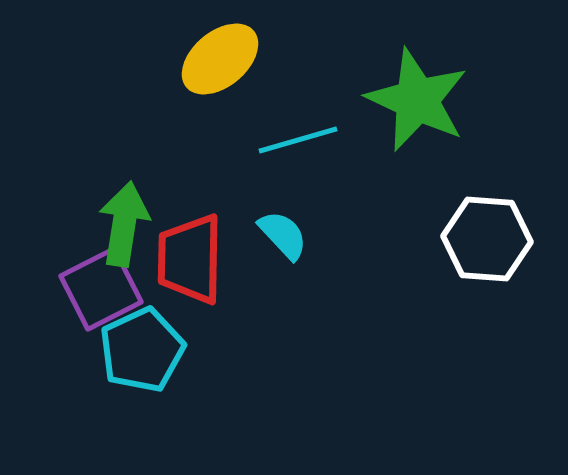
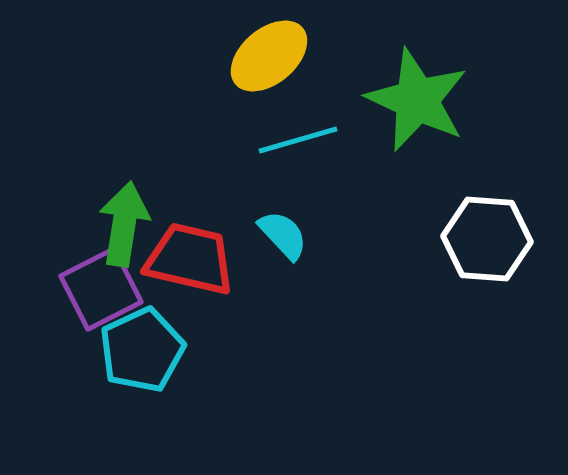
yellow ellipse: moved 49 px right, 3 px up
red trapezoid: rotated 102 degrees clockwise
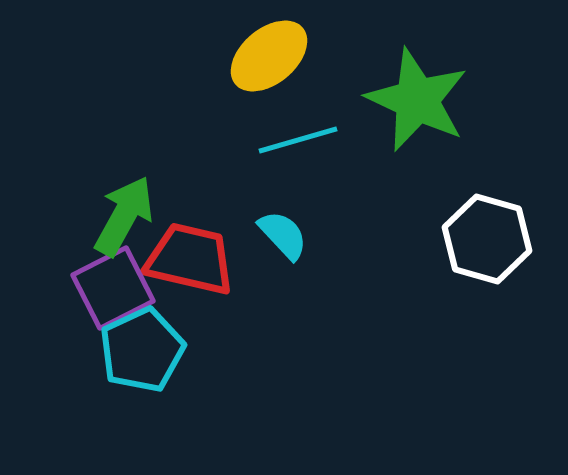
green arrow: moved 8 px up; rotated 20 degrees clockwise
white hexagon: rotated 12 degrees clockwise
purple square: moved 12 px right, 1 px up
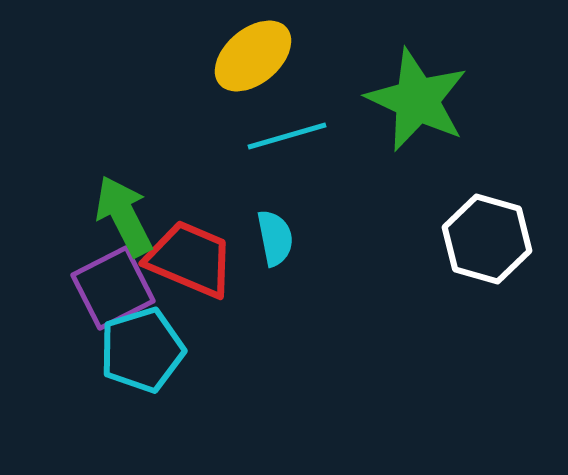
yellow ellipse: moved 16 px left
cyan line: moved 11 px left, 4 px up
green arrow: rotated 56 degrees counterclockwise
cyan semicircle: moved 8 px left, 3 px down; rotated 32 degrees clockwise
red trapezoid: rotated 10 degrees clockwise
cyan pentagon: rotated 8 degrees clockwise
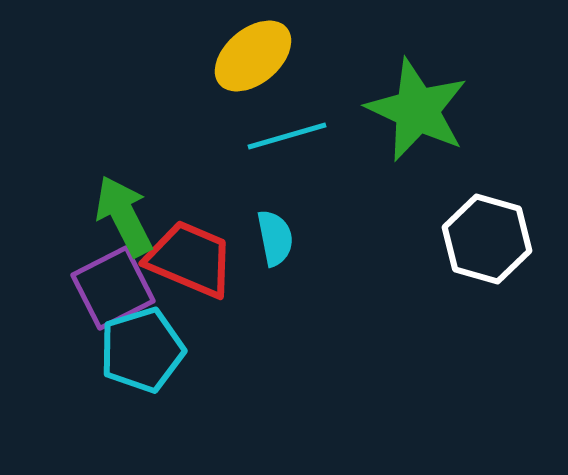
green star: moved 10 px down
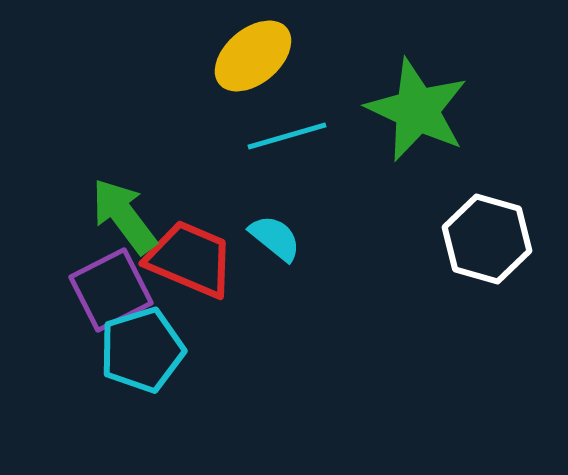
green arrow: rotated 10 degrees counterclockwise
cyan semicircle: rotated 40 degrees counterclockwise
purple square: moved 2 px left, 2 px down
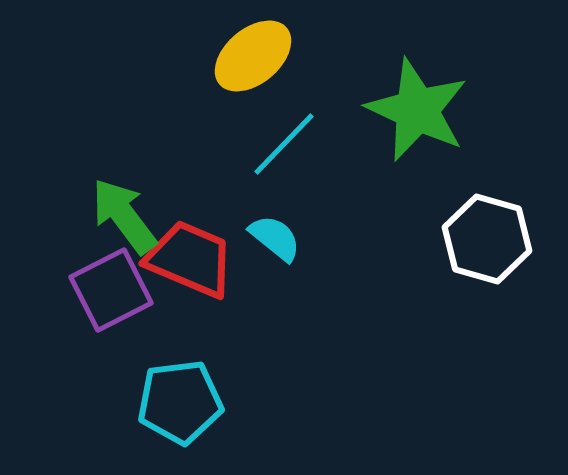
cyan line: moved 3 px left, 8 px down; rotated 30 degrees counterclockwise
cyan pentagon: moved 38 px right, 52 px down; rotated 10 degrees clockwise
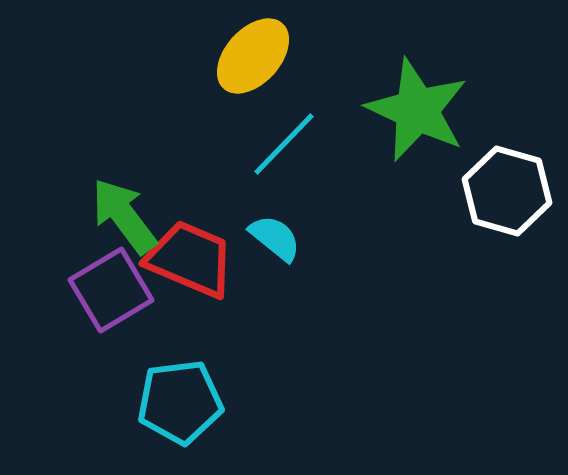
yellow ellipse: rotated 8 degrees counterclockwise
white hexagon: moved 20 px right, 48 px up
purple square: rotated 4 degrees counterclockwise
